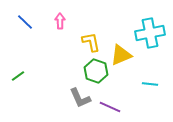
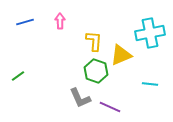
blue line: rotated 60 degrees counterclockwise
yellow L-shape: moved 3 px right, 1 px up; rotated 15 degrees clockwise
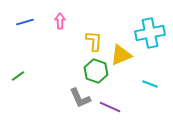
cyan line: rotated 14 degrees clockwise
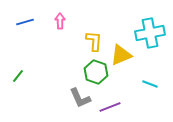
green hexagon: moved 1 px down
green line: rotated 16 degrees counterclockwise
purple line: rotated 45 degrees counterclockwise
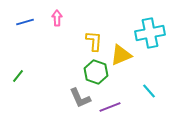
pink arrow: moved 3 px left, 3 px up
cyan line: moved 1 px left, 7 px down; rotated 28 degrees clockwise
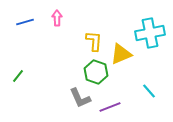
yellow triangle: moved 1 px up
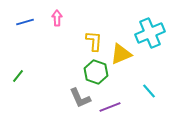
cyan cross: rotated 12 degrees counterclockwise
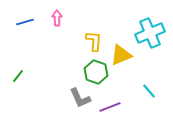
yellow triangle: moved 1 px down
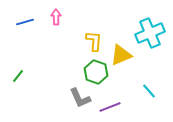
pink arrow: moved 1 px left, 1 px up
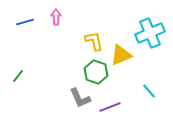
yellow L-shape: rotated 15 degrees counterclockwise
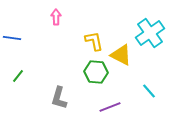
blue line: moved 13 px left, 16 px down; rotated 24 degrees clockwise
cyan cross: rotated 12 degrees counterclockwise
yellow triangle: rotated 50 degrees clockwise
green hexagon: rotated 15 degrees counterclockwise
gray L-shape: moved 21 px left; rotated 40 degrees clockwise
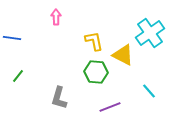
yellow triangle: moved 2 px right
